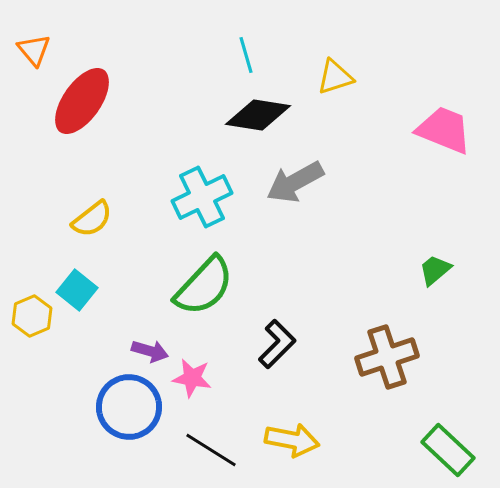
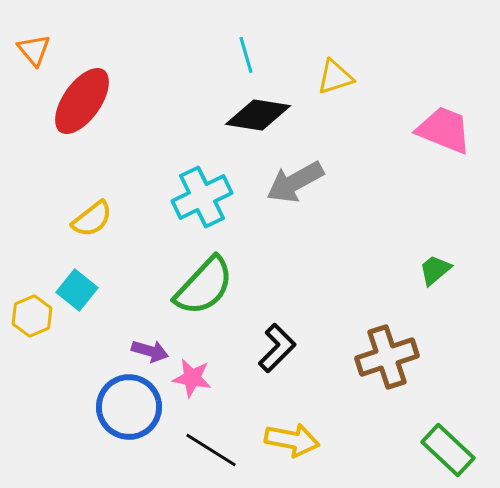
black L-shape: moved 4 px down
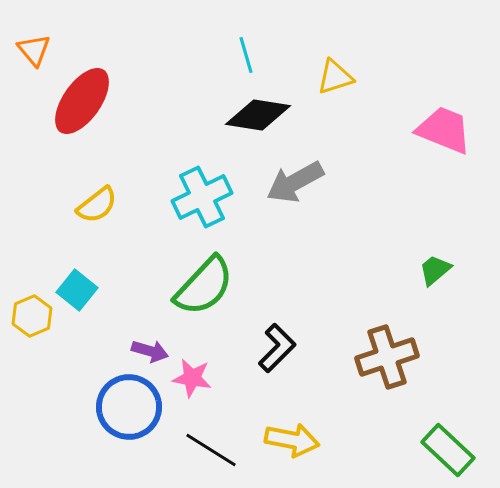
yellow semicircle: moved 5 px right, 14 px up
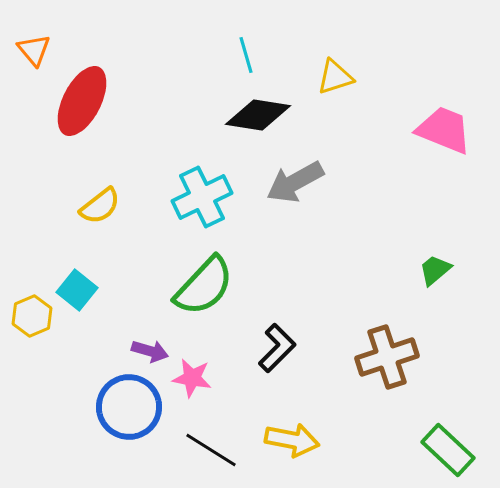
red ellipse: rotated 8 degrees counterclockwise
yellow semicircle: moved 3 px right, 1 px down
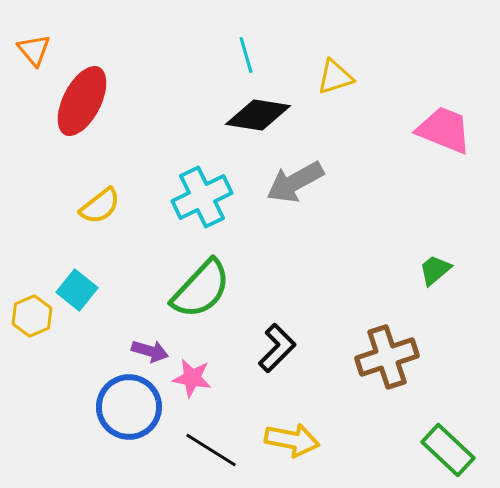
green semicircle: moved 3 px left, 3 px down
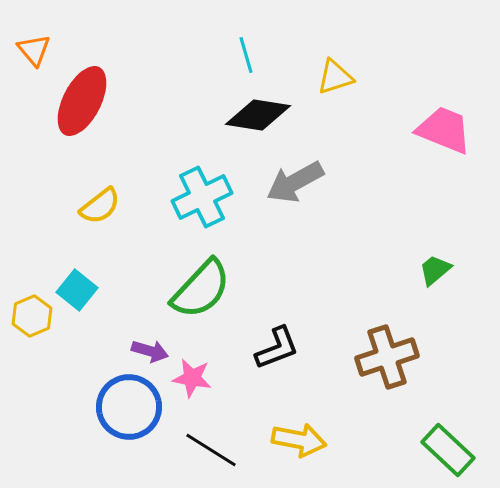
black L-shape: rotated 24 degrees clockwise
yellow arrow: moved 7 px right
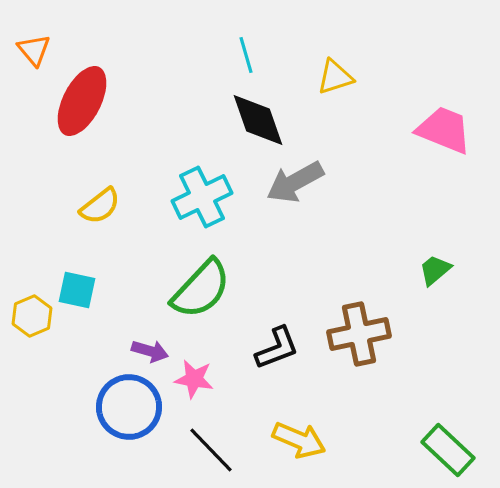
black diamond: moved 5 px down; rotated 62 degrees clockwise
cyan square: rotated 27 degrees counterclockwise
brown cross: moved 28 px left, 23 px up; rotated 6 degrees clockwise
pink star: moved 2 px right, 1 px down
yellow arrow: rotated 12 degrees clockwise
black line: rotated 14 degrees clockwise
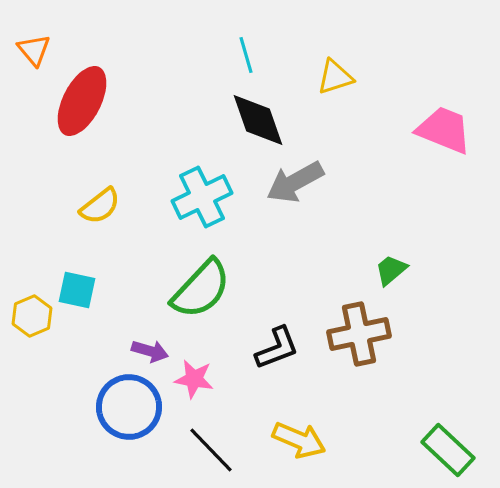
green trapezoid: moved 44 px left
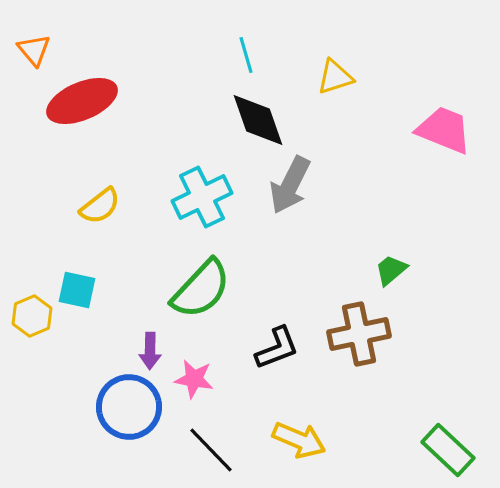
red ellipse: rotated 40 degrees clockwise
gray arrow: moved 5 px left, 3 px down; rotated 34 degrees counterclockwise
purple arrow: rotated 75 degrees clockwise
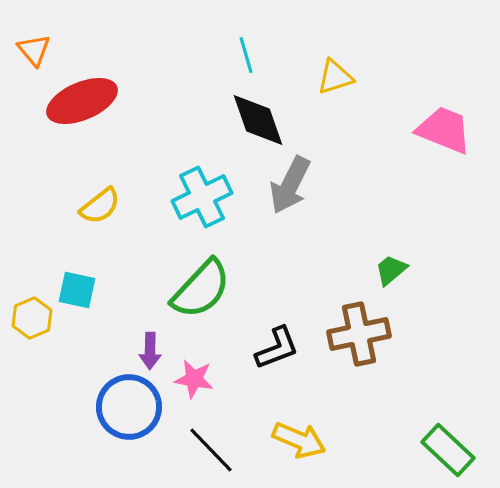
yellow hexagon: moved 2 px down
